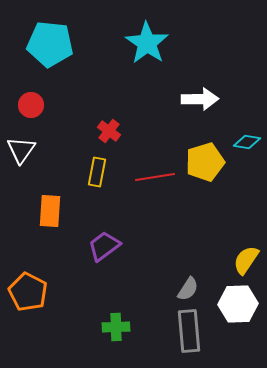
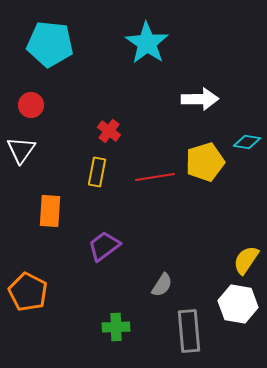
gray semicircle: moved 26 px left, 4 px up
white hexagon: rotated 12 degrees clockwise
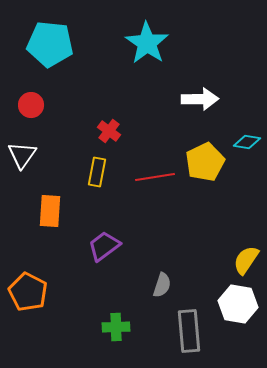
white triangle: moved 1 px right, 5 px down
yellow pentagon: rotated 9 degrees counterclockwise
gray semicircle: rotated 15 degrees counterclockwise
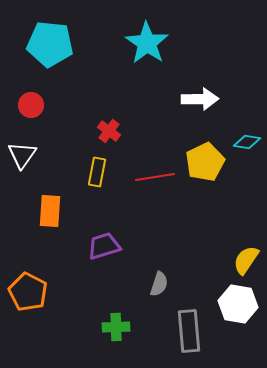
purple trapezoid: rotated 20 degrees clockwise
gray semicircle: moved 3 px left, 1 px up
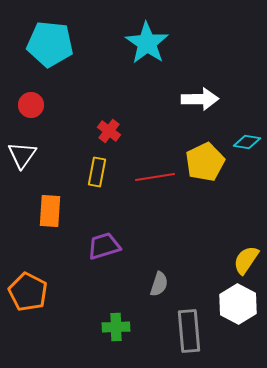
white hexagon: rotated 18 degrees clockwise
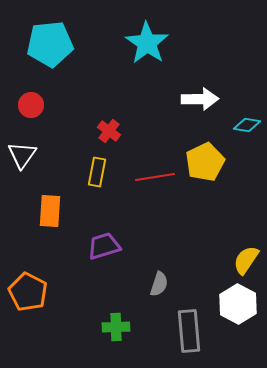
cyan pentagon: rotated 12 degrees counterclockwise
cyan diamond: moved 17 px up
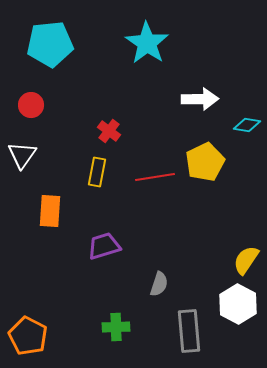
orange pentagon: moved 44 px down
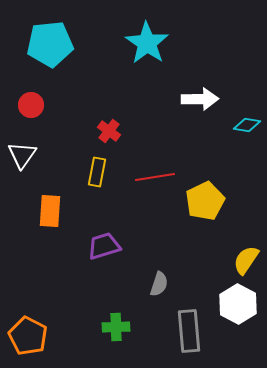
yellow pentagon: moved 39 px down
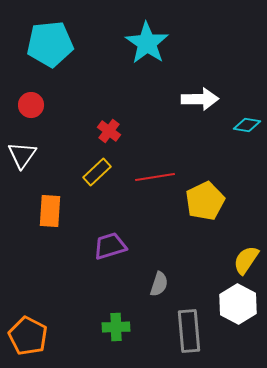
yellow rectangle: rotated 36 degrees clockwise
purple trapezoid: moved 6 px right
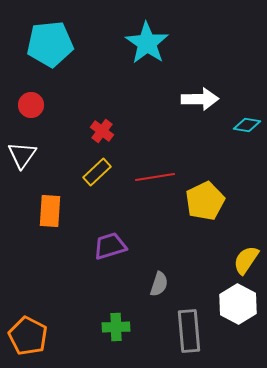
red cross: moved 7 px left
